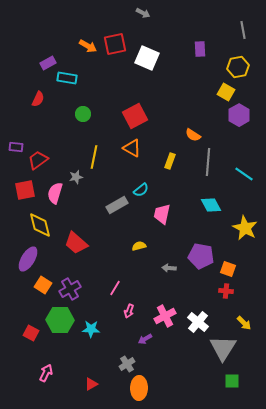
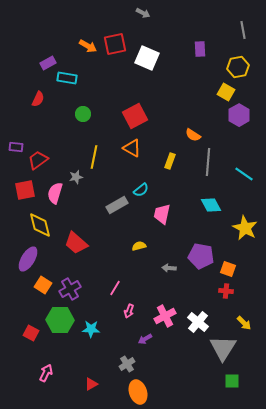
orange ellipse at (139, 388): moved 1 px left, 4 px down; rotated 20 degrees counterclockwise
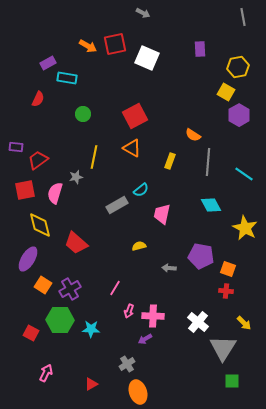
gray line at (243, 30): moved 13 px up
pink cross at (165, 316): moved 12 px left; rotated 30 degrees clockwise
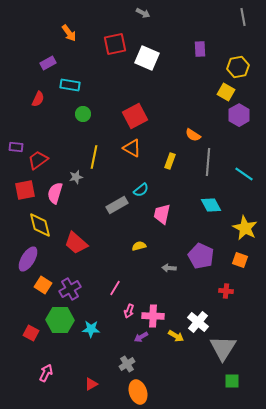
orange arrow at (88, 46): moved 19 px left, 13 px up; rotated 24 degrees clockwise
cyan rectangle at (67, 78): moved 3 px right, 7 px down
purple pentagon at (201, 256): rotated 15 degrees clockwise
orange square at (228, 269): moved 12 px right, 9 px up
yellow arrow at (244, 323): moved 68 px left, 13 px down; rotated 14 degrees counterclockwise
purple arrow at (145, 339): moved 4 px left, 2 px up
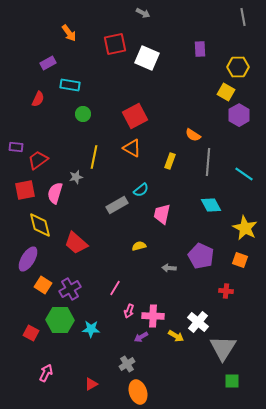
yellow hexagon at (238, 67): rotated 10 degrees clockwise
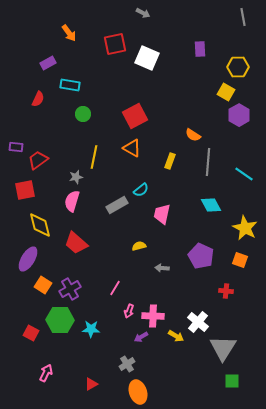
pink semicircle at (55, 193): moved 17 px right, 8 px down
gray arrow at (169, 268): moved 7 px left
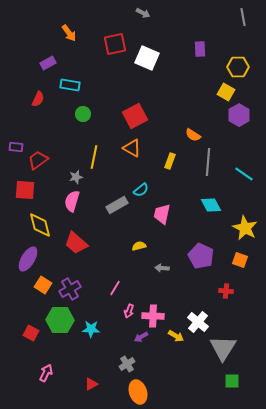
red square at (25, 190): rotated 15 degrees clockwise
